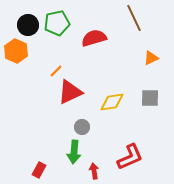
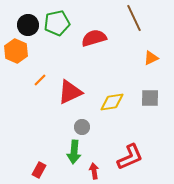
orange line: moved 16 px left, 9 px down
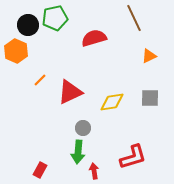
green pentagon: moved 2 px left, 5 px up
orange triangle: moved 2 px left, 2 px up
gray circle: moved 1 px right, 1 px down
green arrow: moved 4 px right
red L-shape: moved 3 px right; rotated 8 degrees clockwise
red rectangle: moved 1 px right
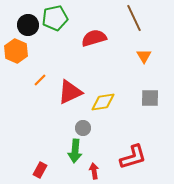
orange triangle: moved 5 px left; rotated 35 degrees counterclockwise
yellow diamond: moved 9 px left
green arrow: moved 3 px left, 1 px up
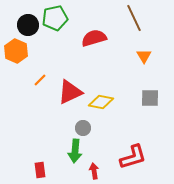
yellow diamond: moved 2 px left; rotated 20 degrees clockwise
red rectangle: rotated 35 degrees counterclockwise
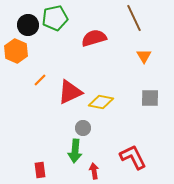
red L-shape: rotated 100 degrees counterclockwise
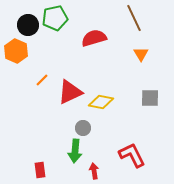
orange triangle: moved 3 px left, 2 px up
orange line: moved 2 px right
red L-shape: moved 1 px left, 2 px up
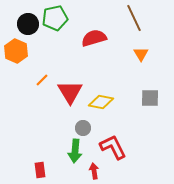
black circle: moved 1 px up
red triangle: rotated 36 degrees counterclockwise
red L-shape: moved 19 px left, 8 px up
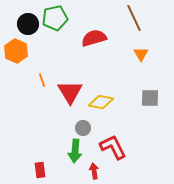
orange line: rotated 64 degrees counterclockwise
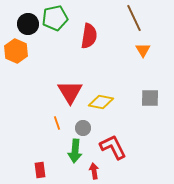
red semicircle: moved 5 px left, 2 px up; rotated 115 degrees clockwise
orange triangle: moved 2 px right, 4 px up
orange line: moved 15 px right, 43 px down
